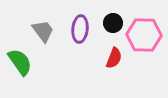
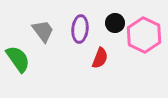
black circle: moved 2 px right
pink hexagon: rotated 24 degrees clockwise
red semicircle: moved 14 px left
green semicircle: moved 2 px left, 3 px up
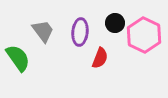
purple ellipse: moved 3 px down
green semicircle: moved 1 px up
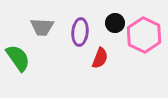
gray trapezoid: moved 1 px left, 4 px up; rotated 130 degrees clockwise
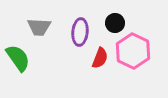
gray trapezoid: moved 3 px left
pink hexagon: moved 11 px left, 16 px down
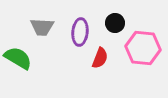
gray trapezoid: moved 3 px right
pink hexagon: moved 10 px right, 3 px up; rotated 20 degrees counterclockwise
green semicircle: rotated 24 degrees counterclockwise
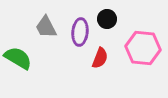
black circle: moved 8 px left, 4 px up
gray trapezoid: moved 4 px right; rotated 60 degrees clockwise
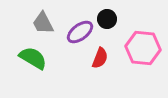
gray trapezoid: moved 3 px left, 4 px up
purple ellipse: rotated 48 degrees clockwise
green semicircle: moved 15 px right
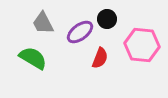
pink hexagon: moved 1 px left, 3 px up
